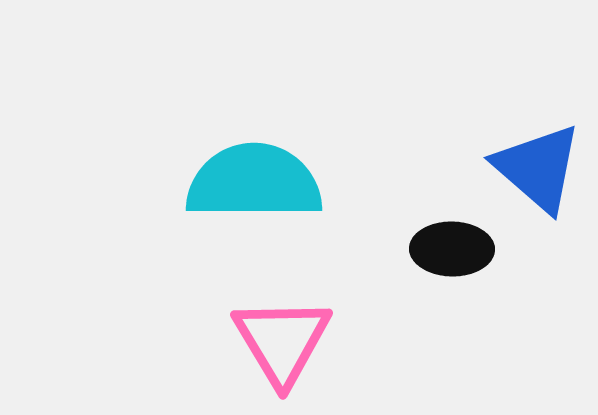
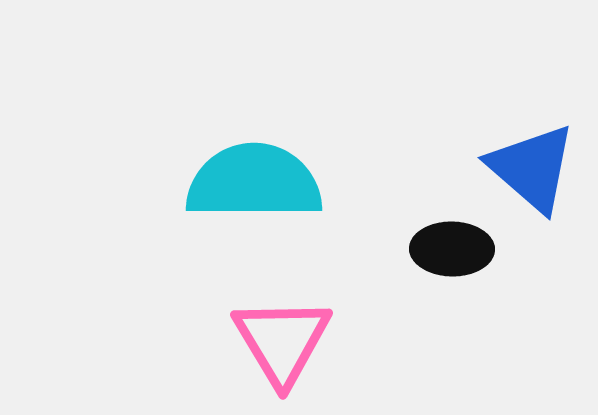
blue triangle: moved 6 px left
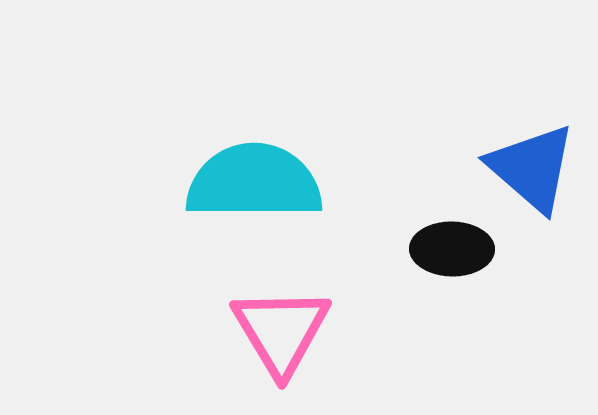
pink triangle: moved 1 px left, 10 px up
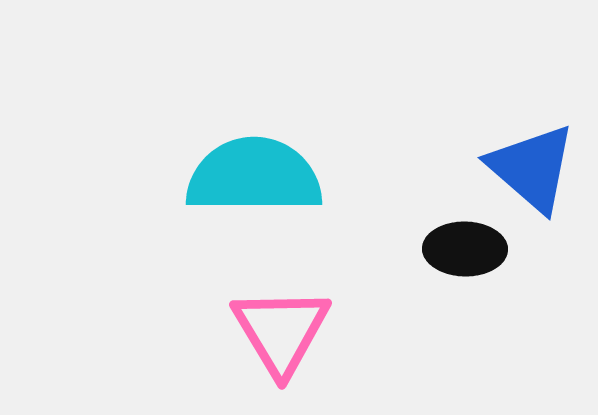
cyan semicircle: moved 6 px up
black ellipse: moved 13 px right
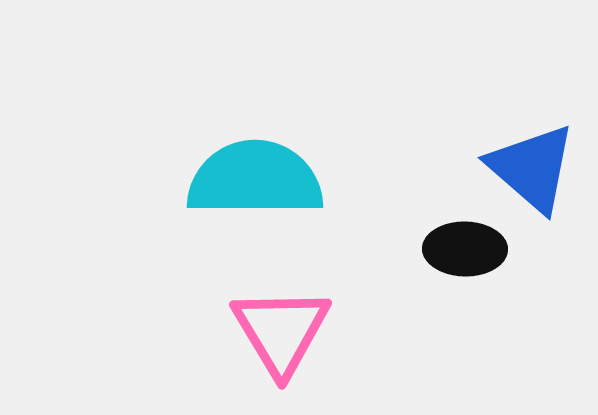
cyan semicircle: moved 1 px right, 3 px down
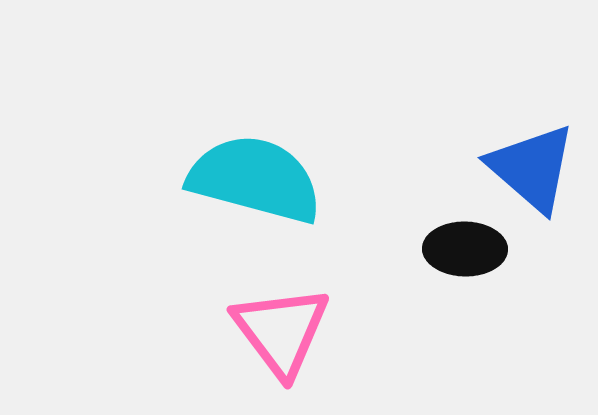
cyan semicircle: rotated 15 degrees clockwise
pink triangle: rotated 6 degrees counterclockwise
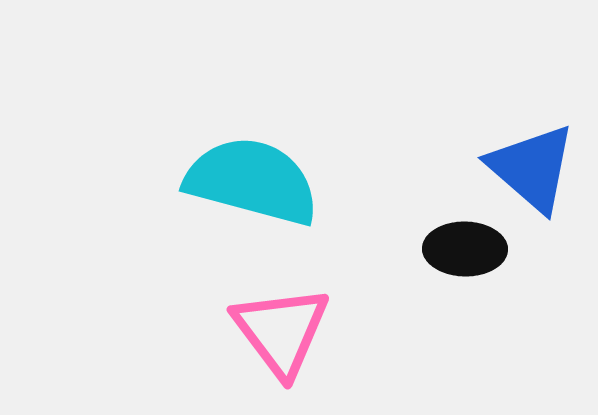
cyan semicircle: moved 3 px left, 2 px down
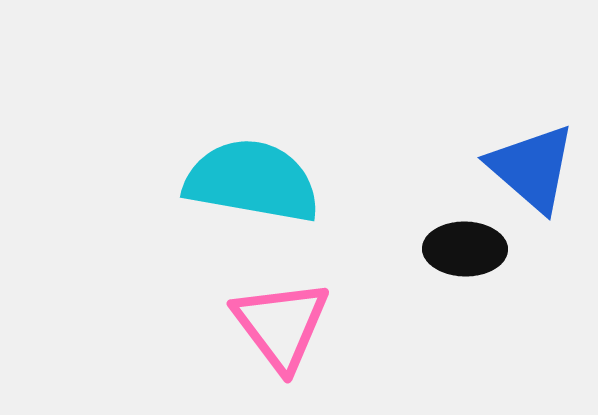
cyan semicircle: rotated 5 degrees counterclockwise
pink triangle: moved 6 px up
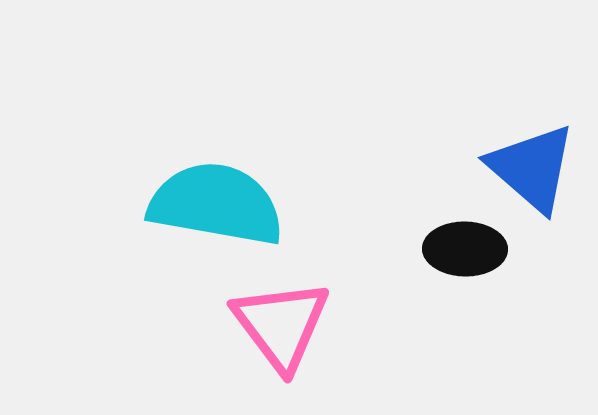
cyan semicircle: moved 36 px left, 23 px down
